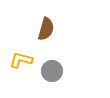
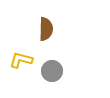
brown semicircle: rotated 15 degrees counterclockwise
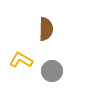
yellow L-shape: rotated 15 degrees clockwise
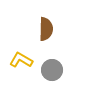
gray circle: moved 1 px up
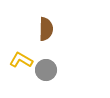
gray circle: moved 6 px left
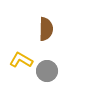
gray circle: moved 1 px right, 1 px down
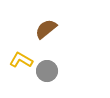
brown semicircle: rotated 130 degrees counterclockwise
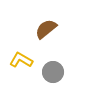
gray circle: moved 6 px right, 1 px down
